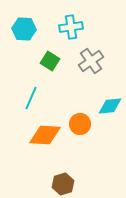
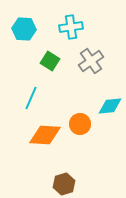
brown hexagon: moved 1 px right
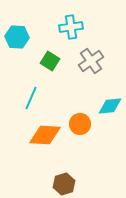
cyan hexagon: moved 7 px left, 8 px down
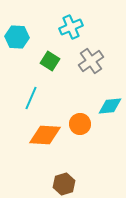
cyan cross: rotated 15 degrees counterclockwise
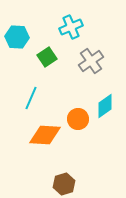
green square: moved 3 px left, 4 px up; rotated 24 degrees clockwise
cyan diamond: moved 5 px left; rotated 30 degrees counterclockwise
orange circle: moved 2 px left, 5 px up
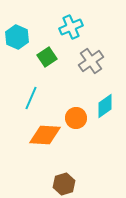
cyan hexagon: rotated 20 degrees clockwise
orange circle: moved 2 px left, 1 px up
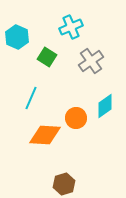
green square: rotated 24 degrees counterclockwise
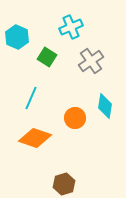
cyan diamond: rotated 45 degrees counterclockwise
orange circle: moved 1 px left
orange diamond: moved 10 px left, 3 px down; rotated 16 degrees clockwise
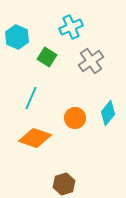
cyan diamond: moved 3 px right, 7 px down; rotated 30 degrees clockwise
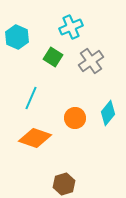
green square: moved 6 px right
